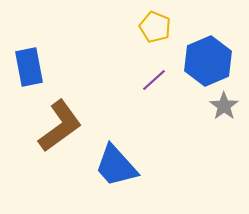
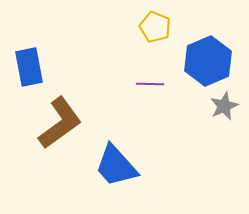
purple line: moved 4 px left, 4 px down; rotated 44 degrees clockwise
gray star: rotated 12 degrees clockwise
brown L-shape: moved 3 px up
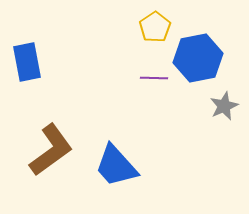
yellow pentagon: rotated 16 degrees clockwise
blue hexagon: moved 10 px left, 3 px up; rotated 12 degrees clockwise
blue rectangle: moved 2 px left, 5 px up
purple line: moved 4 px right, 6 px up
brown L-shape: moved 9 px left, 27 px down
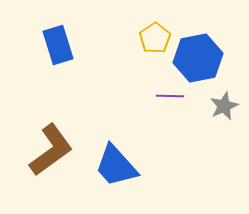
yellow pentagon: moved 11 px down
blue rectangle: moved 31 px right, 17 px up; rotated 6 degrees counterclockwise
purple line: moved 16 px right, 18 px down
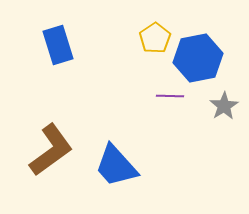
gray star: rotated 8 degrees counterclockwise
